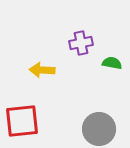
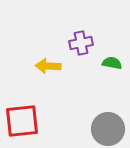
yellow arrow: moved 6 px right, 4 px up
gray circle: moved 9 px right
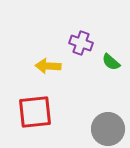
purple cross: rotated 30 degrees clockwise
green semicircle: moved 1 px left, 1 px up; rotated 150 degrees counterclockwise
red square: moved 13 px right, 9 px up
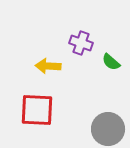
red square: moved 2 px right, 2 px up; rotated 9 degrees clockwise
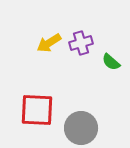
purple cross: rotated 35 degrees counterclockwise
yellow arrow: moved 1 px right, 23 px up; rotated 35 degrees counterclockwise
gray circle: moved 27 px left, 1 px up
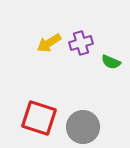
green semicircle: rotated 18 degrees counterclockwise
red square: moved 2 px right, 8 px down; rotated 15 degrees clockwise
gray circle: moved 2 px right, 1 px up
